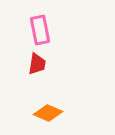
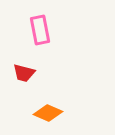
red trapezoid: moved 13 px left, 9 px down; rotated 95 degrees clockwise
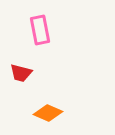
red trapezoid: moved 3 px left
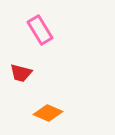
pink rectangle: rotated 20 degrees counterclockwise
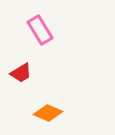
red trapezoid: rotated 45 degrees counterclockwise
